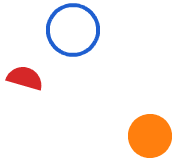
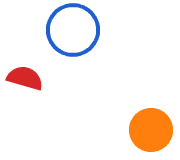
orange circle: moved 1 px right, 6 px up
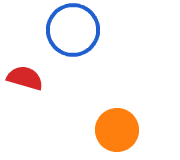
orange circle: moved 34 px left
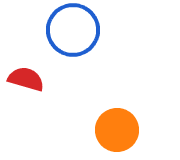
red semicircle: moved 1 px right, 1 px down
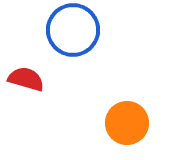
orange circle: moved 10 px right, 7 px up
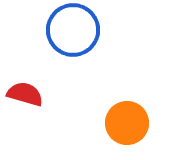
red semicircle: moved 1 px left, 15 px down
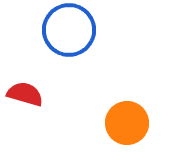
blue circle: moved 4 px left
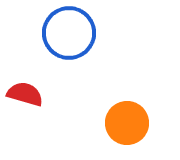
blue circle: moved 3 px down
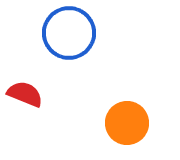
red semicircle: rotated 6 degrees clockwise
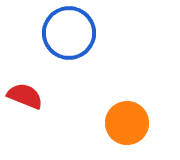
red semicircle: moved 2 px down
